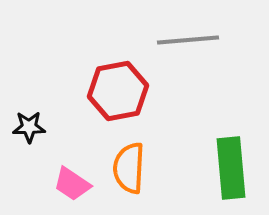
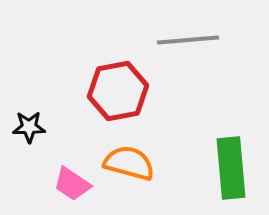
orange semicircle: moved 5 px up; rotated 102 degrees clockwise
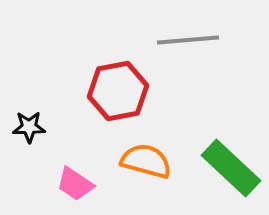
orange semicircle: moved 17 px right, 2 px up
green rectangle: rotated 42 degrees counterclockwise
pink trapezoid: moved 3 px right
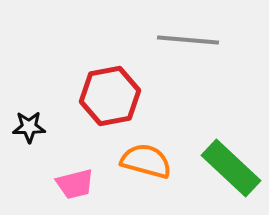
gray line: rotated 10 degrees clockwise
red hexagon: moved 8 px left, 5 px down
pink trapezoid: rotated 48 degrees counterclockwise
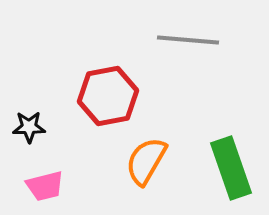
red hexagon: moved 2 px left
orange semicircle: rotated 75 degrees counterclockwise
green rectangle: rotated 28 degrees clockwise
pink trapezoid: moved 30 px left, 2 px down
